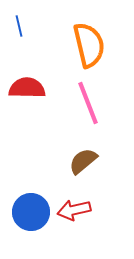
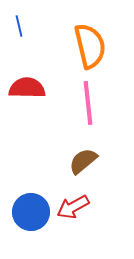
orange semicircle: moved 1 px right, 1 px down
pink line: rotated 15 degrees clockwise
red arrow: moved 1 px left, 3 px up; rotated 16 degrees counterclockwise
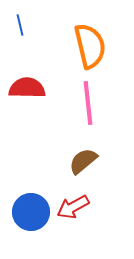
blue line: moved 1 px right, 1 px up
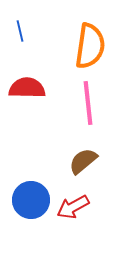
blue line: moved 6 px down
orange semicircle: rotated 21 degrees clockwise
blue circle: moved 12 px up
